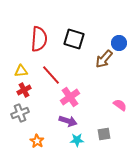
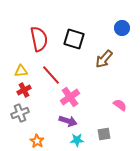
red semicircle: rotated 15 degrees counterclockwise
blue circle: moved 3 px right, 15 px up
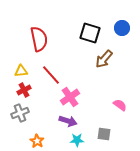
black square: moved 16 px right, 6 px up
gray square: rotated 16 degrees clockwise
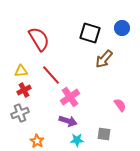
red semicircle: rotated 20 degrees counterclockwise
pink semicircle: rotated 16 degrees clockwise
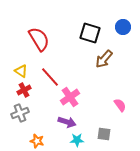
blue circle: moved 1 px right, 1 px up
yellow triangle: rotated 40 degrees clockwise
red line: moved 1 px left, 2 px down
purple arrow: moved 1 px left, 1 px down
orange star: rotated 16 degrees counterclockwise
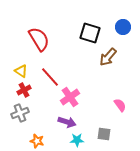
brown arrow: moved 4 px right, 2 px up
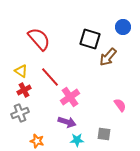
black square: moved 6 px down
red semicircle: rotated 10 degrees counterclockwise
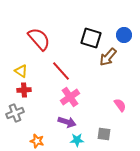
blue circle: moved 1 px right, 8 px down
black square: moved 1 px right, 1 px up
red line: moved 11 px right, 6 px up
red cross: rotated 24 degrees clockwise
gray cross: moved 5 px left
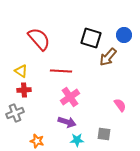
red line: rotated 45 degrees counterclockwise
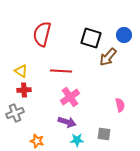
red semicircle: moved 3 px right, 5 px up; rotated 125 degrees counterclockwise
pink semicircle: rotated 24 degrees clockwise
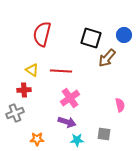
brown arrow: moved 1 px left, 1 px down
yellow triangle: moved 11 px right, 1 px up
pink cross: moved 1 px down
orange star: moved 2 px up; rotated 16 degrees counterclockwise
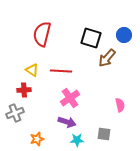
orange star: rotated 16 degrees counterclockwise
